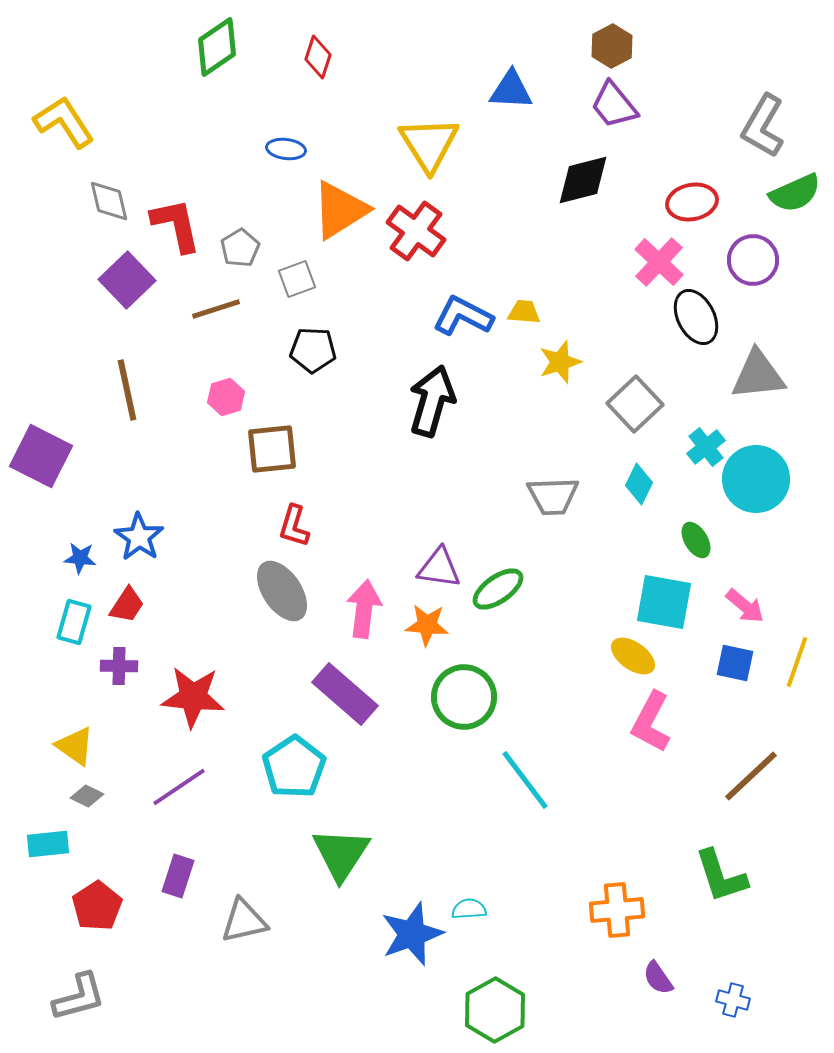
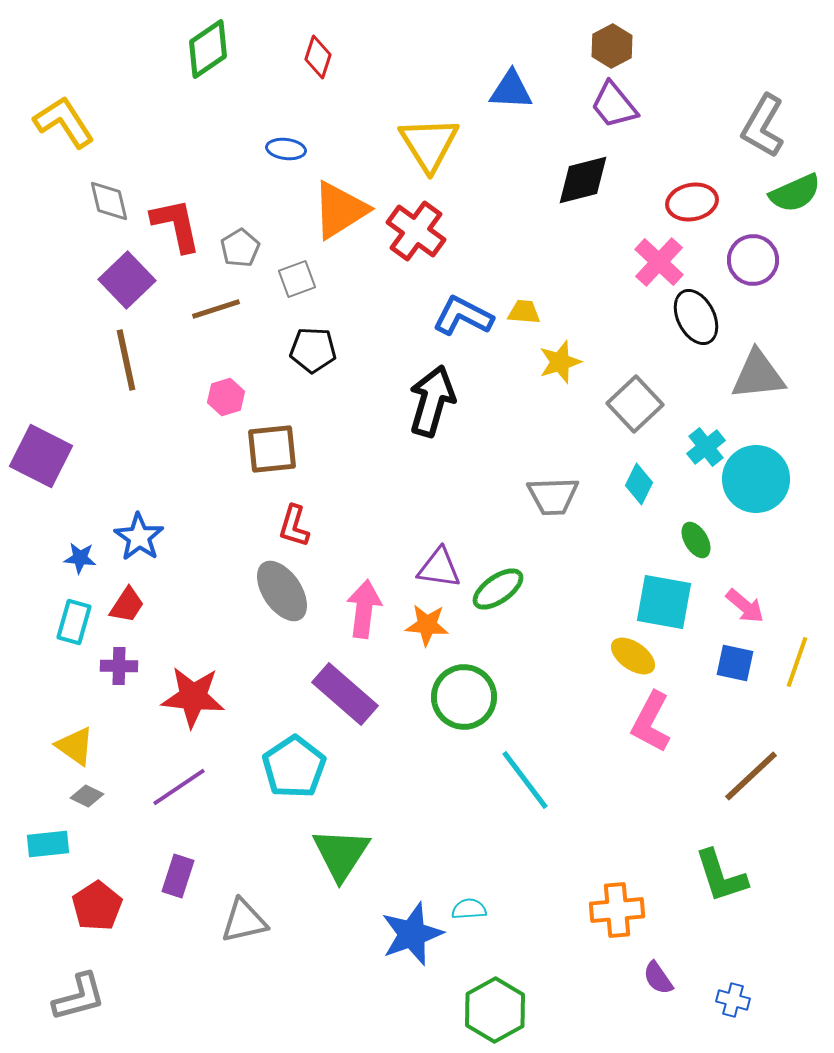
green diamond at (217, 47): moved 9 px left, 2 px down
brown line at (127, 390): moved 1 px left, 30 px up
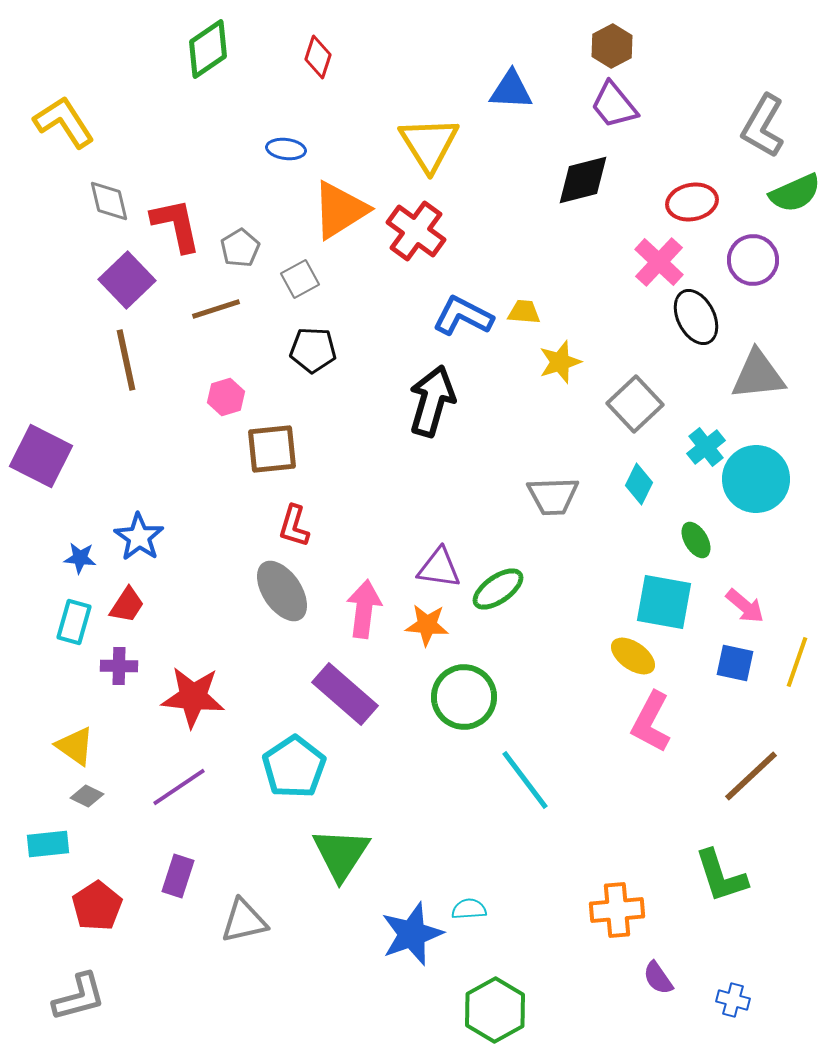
gray square at (297, 279): moved 3 px right; rotated 9 degrees counterclockwise
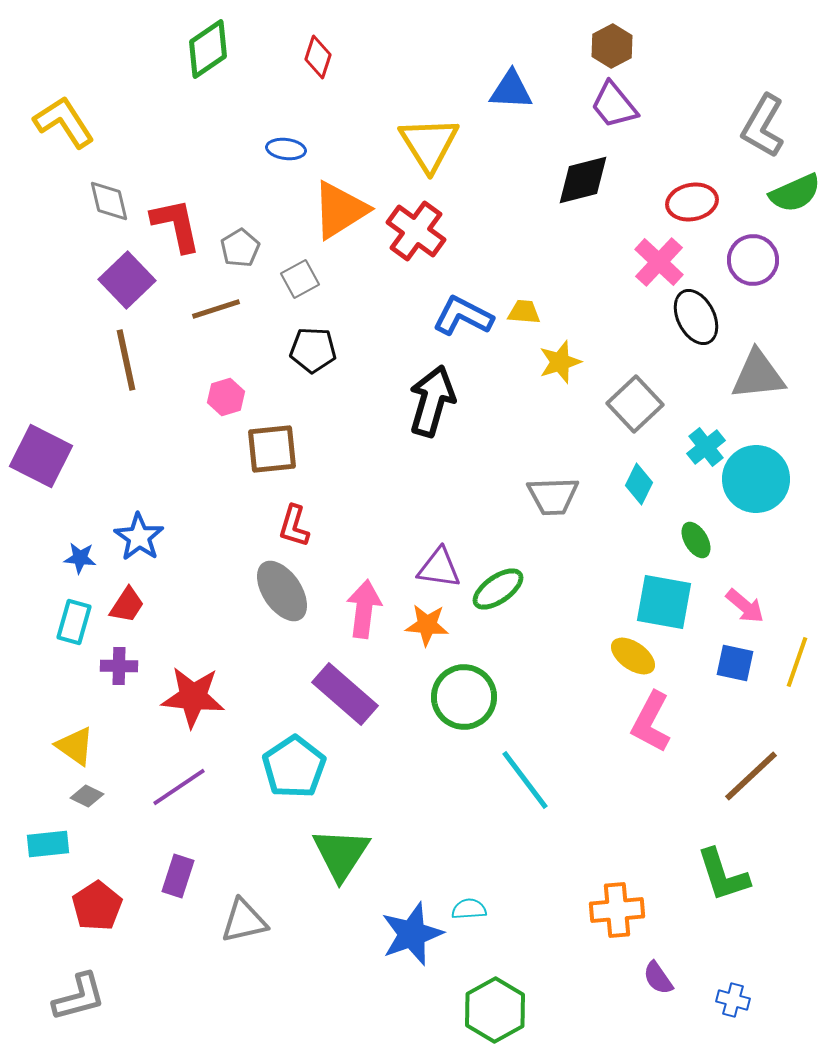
green L-shape at (721, 876): moved 2 px right, 1 px up
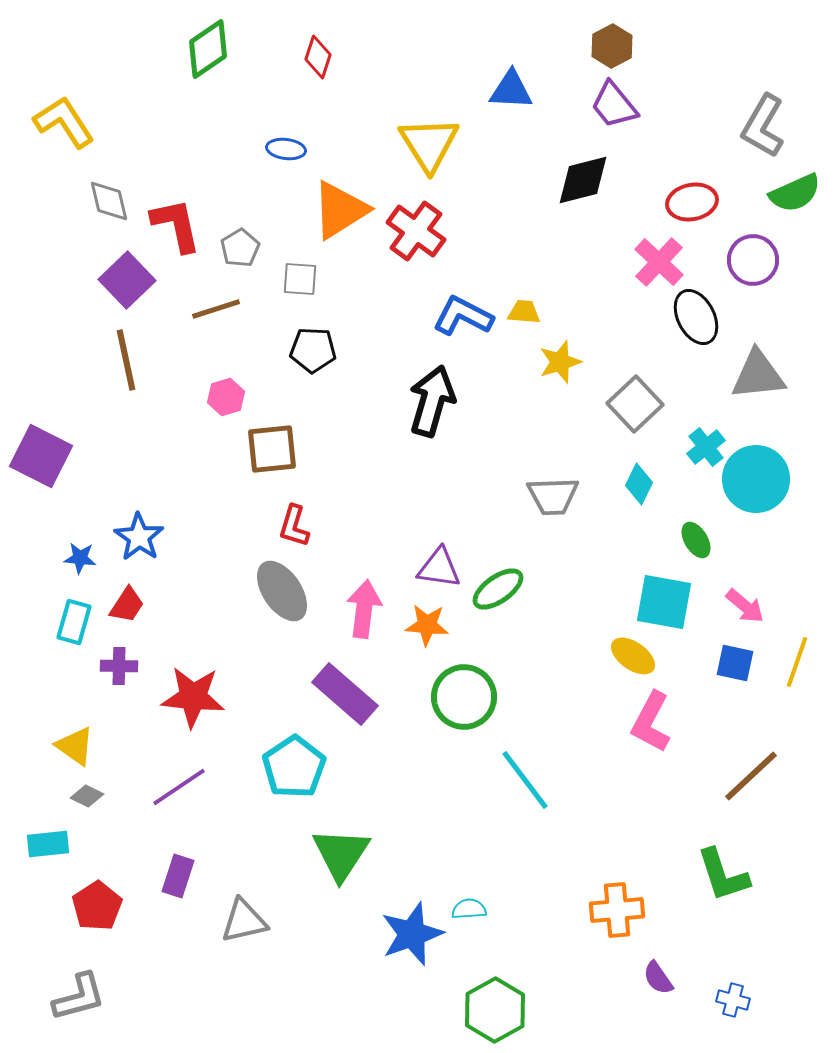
gray square at (300, 279): rotated 33 degrees clockwise
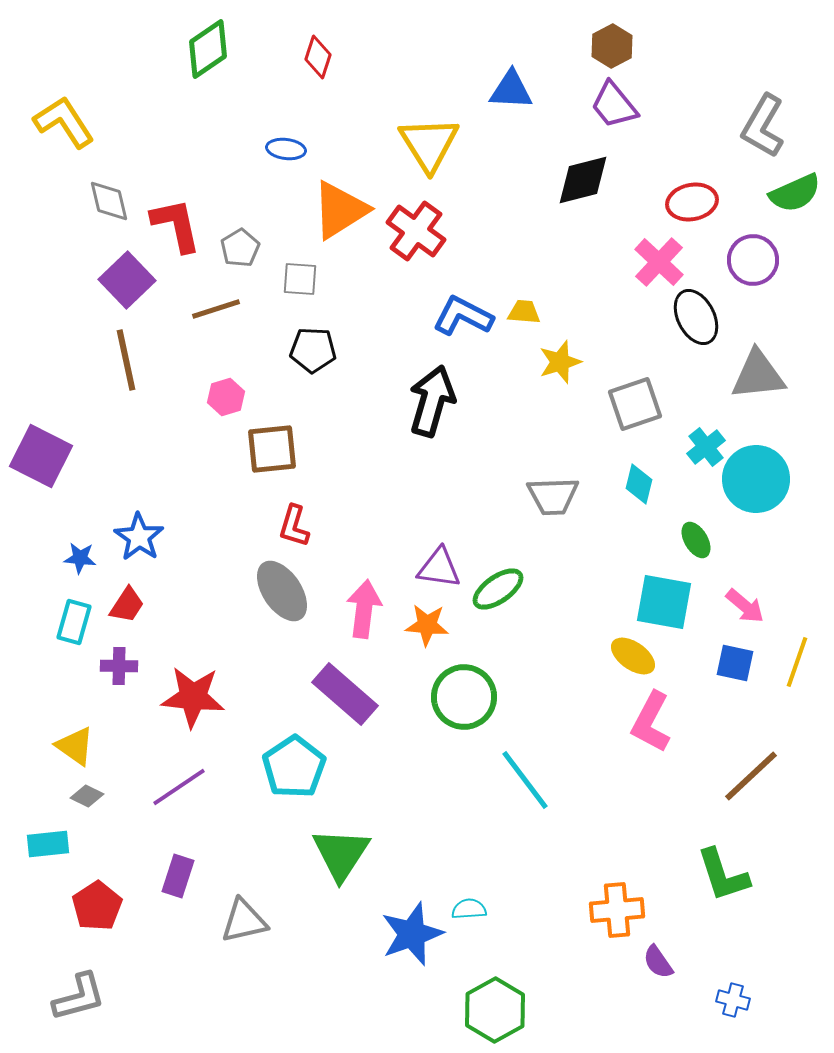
gray square at (635, 404): rotated 24 degrees clockwise
cyan diamond at (639, 484): rotated 12 degrees counterclockwise
purple semicircle at (658, 978): moved 16 px up
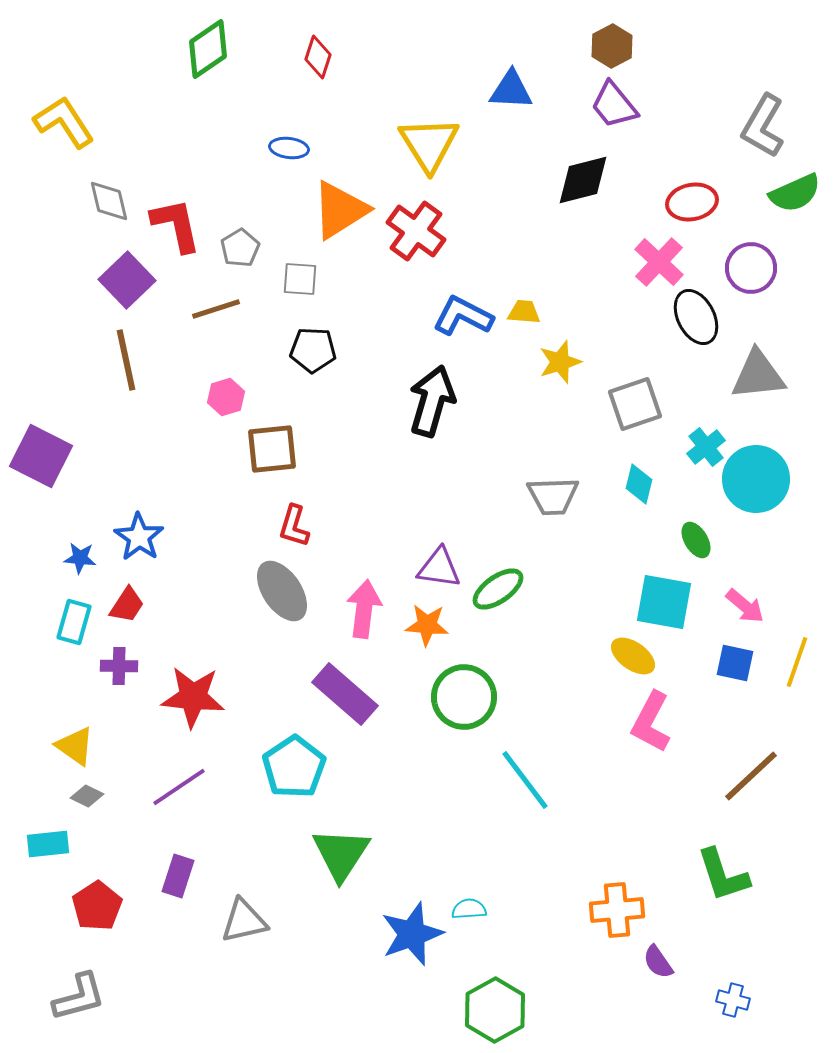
blue ellipse at (286, 149): moved 3 px right, 1 px up
purple circle at (753, 260): moved 2 px left, 8 px down
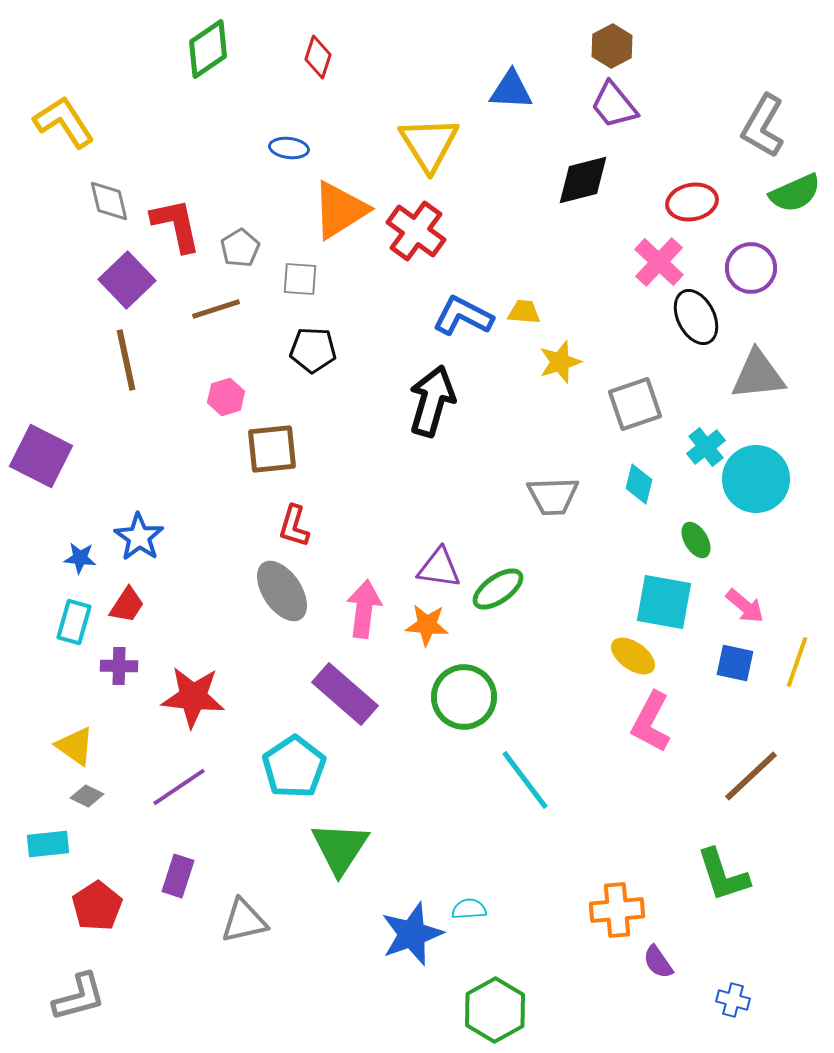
green triangle at (341, 854): moved 1 px left, 6 px up
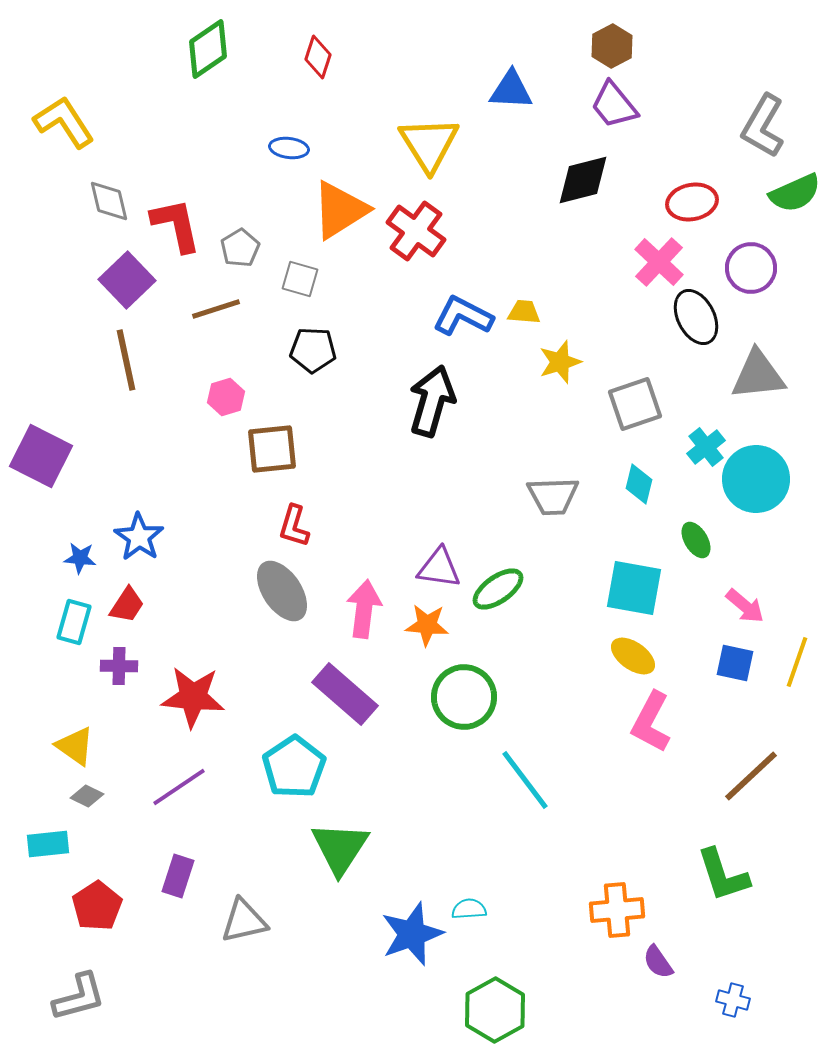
gray square at (300, 279): rotated 12 degrees clockwise
cyan square at (664, 602): moved 30 px left, 14 px up
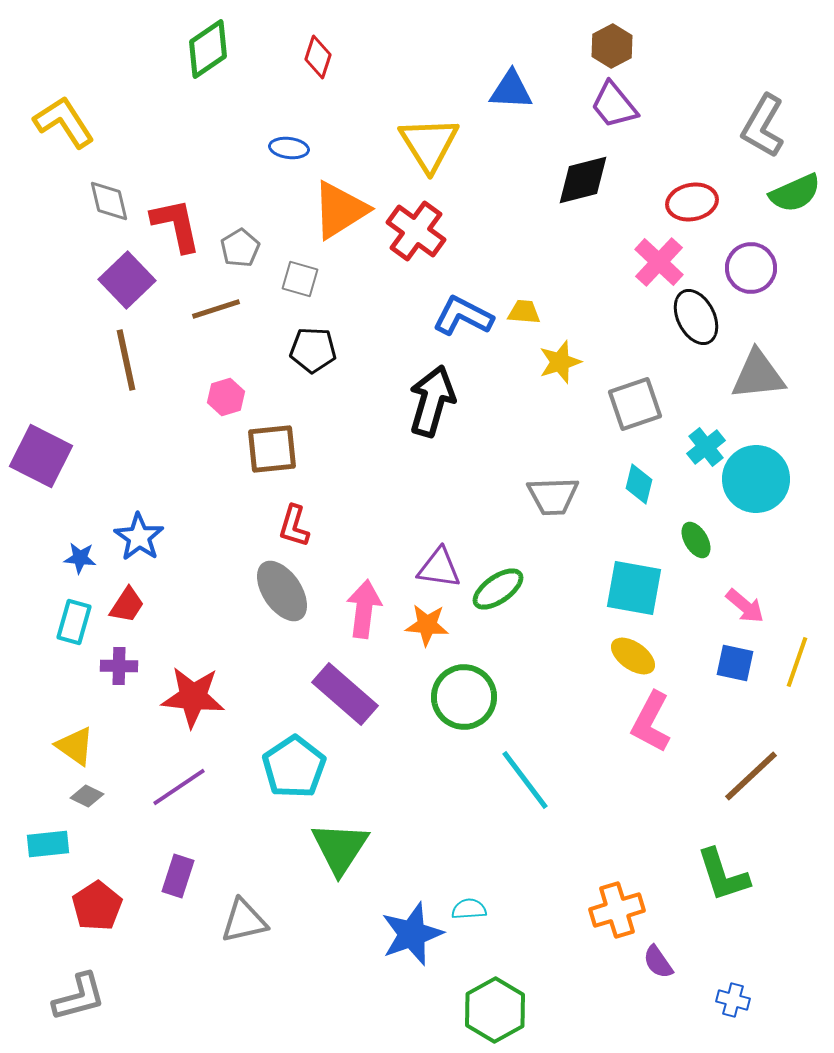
orange cross at (617, 910): rotated 12 degrees counterclockwise
